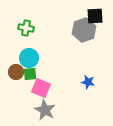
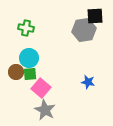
gray hexagon: rotated 10 degrees clockwise
pink square: rotated 18 degrees clockwise
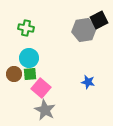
black square: moved 4 px right, 4 px down; rotated 24 degrees counterclockwise
brown circle: moved 2 px left, 2 px down
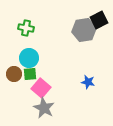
gray star: moved 1 px left, 2 px up
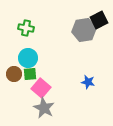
cyan circle: moved 1 px left
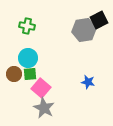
green cross: moved 1 px right, 2 px up
